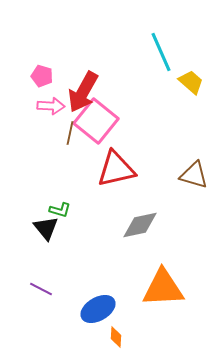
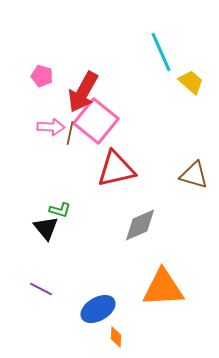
pink arrow: moved 21 px down
gray diamond: rotated 12 degrees counterclockwise
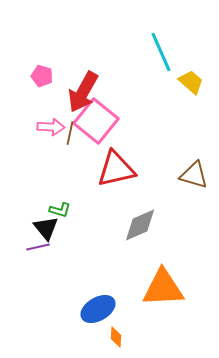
purple line: moved 3 px left, 42 px up; rotated 40 degrees counterclockwise
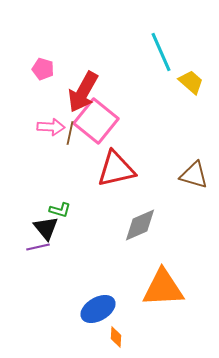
pink pentagon: moved 1 px right, 7 px up
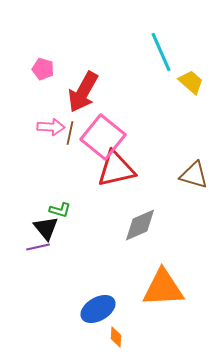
pink square: moved 7 px right, 16 px down
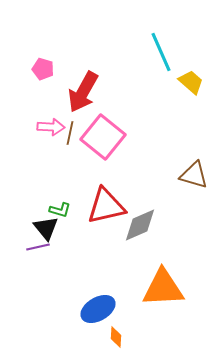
red triangle: moved 10 px left, 37 px down
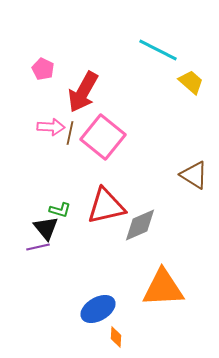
cyan line: moved 3 px left, 2 px up; rotated 39 degrees counterclockwise
pink pentagon: rotated 10 degrees clockwise
brown triangle: rotated 16 degrees clockwise
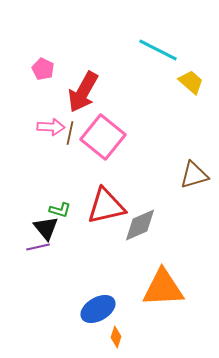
brown triangle: rotated 48 degrees counterclockwise
orange diamond: rotated 15 degrees clockwise
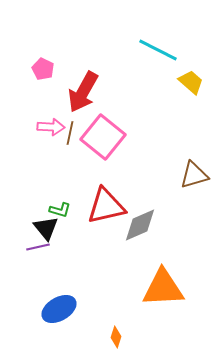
blue ellipse: moved 39 px left
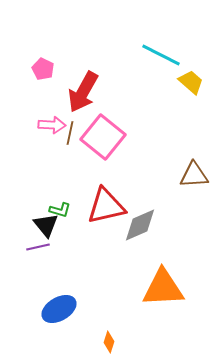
cyan line: moved 3 px right, 5 px down
pink arrow: moved 1 px right, 2 px up
brown triangle: rotated 12 degrees clockwise
black triangle: moved 3 px up
orange diamond: moved 7 px left, 5 px down
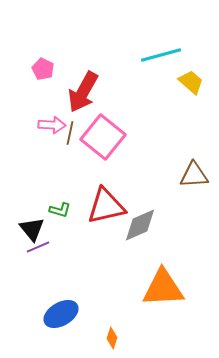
cyan line: rotated 42 degrees counterclockwise
black triangle: moved 14 px left, 4 px down
purple line: rotated 10 degrees counterclockwise
blue ellipse: moved 2 px right, 5 px down
orange diamond: moved 3 px right, 4 px up
